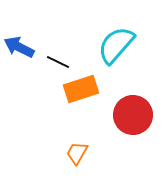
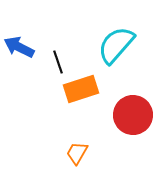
black line: rotated 45 degrees clockwise
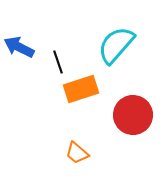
orange trapezoid: rotated 80 degrees counterclockwise
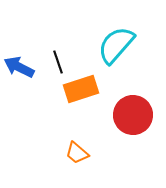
blue arrow: moved 20 px down
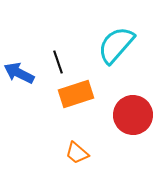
blue arrow: moved 6 px down
orange rectangle: moved 5 px left, 5 px down
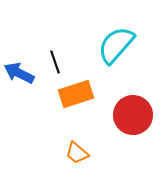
black line: moved 3 px left
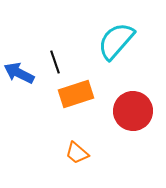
cyan semicircle: moved 4 px up
red circle: moved 4 px up
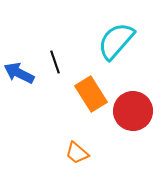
orange rectangle: moved 15 px right; rotated 76 degrees clockwise
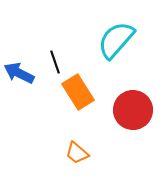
cyan semicircle: moved 1 px up
orange rectangle: moved 13 px left, 2 px up
red circle: moved 1 px up
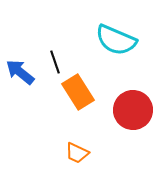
cyan semicircle: rotated 108 degrees counterclockwise
blue arrow: moved 1 px right, 1 px up; rotated 12 degrees clockwise
orange trapezoid: rotated 15 degrees counterclockwise
